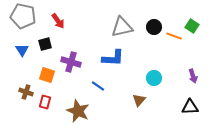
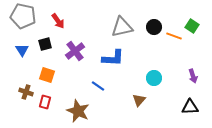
purple cross: moved 4 px right, 11 px up; rotated 36 degrees clockwise
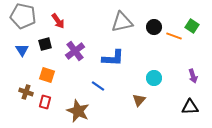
gray triangle: moved 5 px up
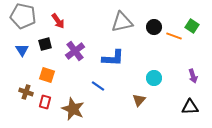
brown star: moved 5 px left, 2 px up
